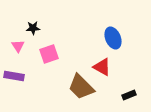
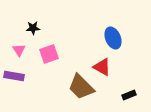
pink triangle: moved 1 px right, 4 px down
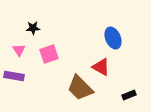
red triangle: moved 1 px left
brown trapezoid: moved 1 px left, 1 px down
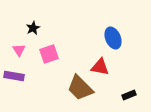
black star: rotated 24 degrees counterclockwise
red triangle: moved 1 px left; rotated 18 degrees counterclockwise
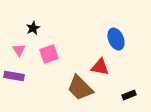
blue ellipse: moved 3 px right, 1 px down
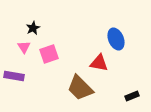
pink triangle: moved 5 px right, 3 px up
red triangle: moved 1 px left, 4 px up
black rectangle: moved 3 px right, 1 px down
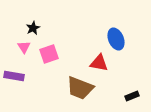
brown trapezoid: rotated 24 degrees counterclockwise
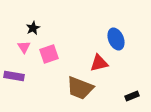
red triangle: rotated 24 degrees counterclockwise
